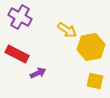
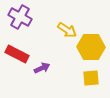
yellow hexagon: rotated 12 degrees clockwise
purple arrow: moved 4 px right, 5 px up
yellow square: moved 4 px left, 3 px up; rotated 18 degrees counterclockwise
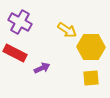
purple cross: moved 5 px down
red rectangle: moved 2 px left, 1 px up
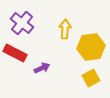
purple cross: moved 2 px right, 1 px down; rotated 10 degrees clockwise
yellow arrow: moved 2 px left, 1 px up; rotated 120 degrees counterclockwise
yellow hexagon: rotated 8 degrees counterclockwise
yellow square: rotated 24 degrees counterclockwise
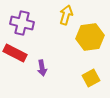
purple cross: rotated 25 degrees counterclockwise
yellow arrow: moved 1 px right, 14 px up; rotated 12 degrees clockwise
yellow hexagon: moved 1 px left, 10 px up
purple arrow: rotated 105 degrees clockwise
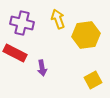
yellow arrow: moved 8 px left, 4 px down; rotated 36 degrees counterclockwise
yellow hexagon: moved 4 px left, 2 px up
yellow square: moved 2 px right, 2 px down
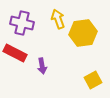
yellow hexagon: moved 3 px left, 2 px up
purple arrow: moved 2 px up
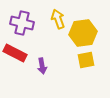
yellow square: moved 7 px left, 20 px up; rotated 18 degrees clockwise
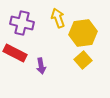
yellow arrow: moved 1 px up
yellow square: moved 3 px left; rotated 30 degrees counterclockwise
purple arrow: moved 1 px left
